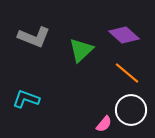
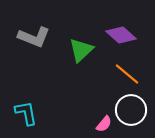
purple diamond: moved 3 px left
orange line: moved 1 px down
cyan L-shape: moved 14 px down; rotated 60 degrees clockwise
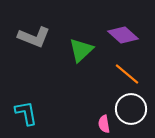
purple diamond: moved 2 px right
white circle: moved 1 px up
pink semicircle: rotated 132 degrees clockwise
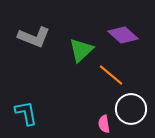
orange line: moved 16 px left, 1 px down
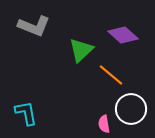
gray L-shape: moved 11 px up
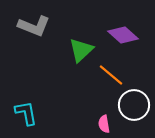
white circle: moved 3 px right, 4 px up
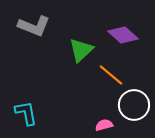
pink semicircle: moved 1 px down; rotated 84 degrees clockwise
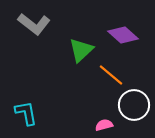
gray L-shape: moved 2 px up; rotated 16 degrees clockwise
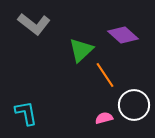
orange line: moved 6 px left; rotated 16 degrees clockwise
pink semicircle: moved 7 px up
